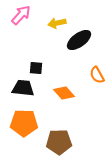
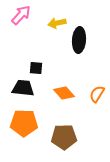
black ellipse: rotated 50 degrees counterclockwise
orange semicircle: moved 19 px down; rotated 60 degrees clockwise
brown pentagon: moved 5 px right, 5 px up
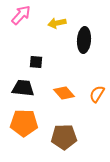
black ellipse: moved 5 px right
black square: moved 6 px up
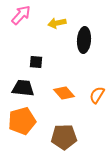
orange semicircle: moved 1 px down
orange pentagon: moved 2 px left, 2 px up; rotated 16 degrees counterclockwise
